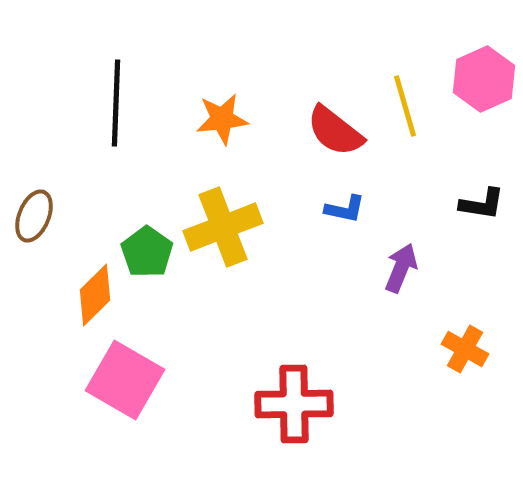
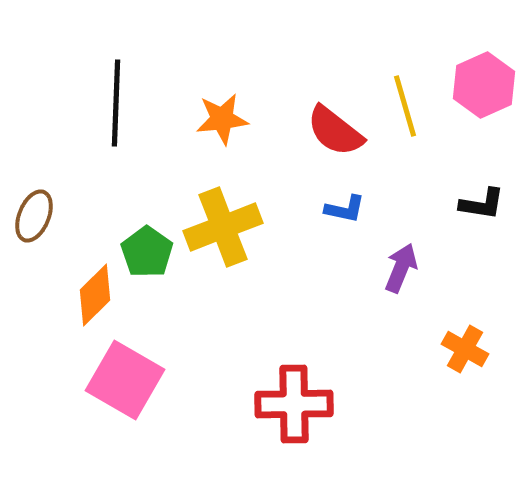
pink hexagon: moved 6 px down
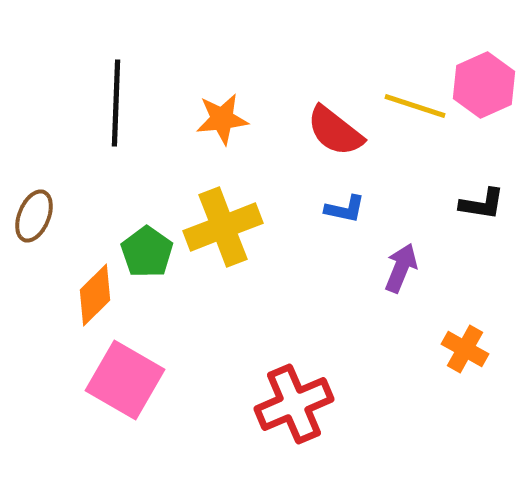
yellow line: moved 10 px right; rotated 56 degrees counterclockwise
red cross: rotated 22 degrees counterclockwise
